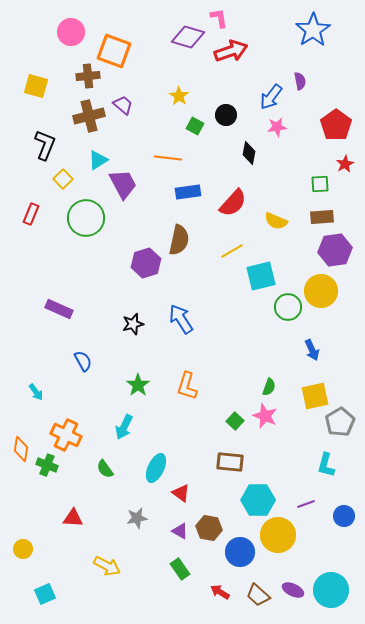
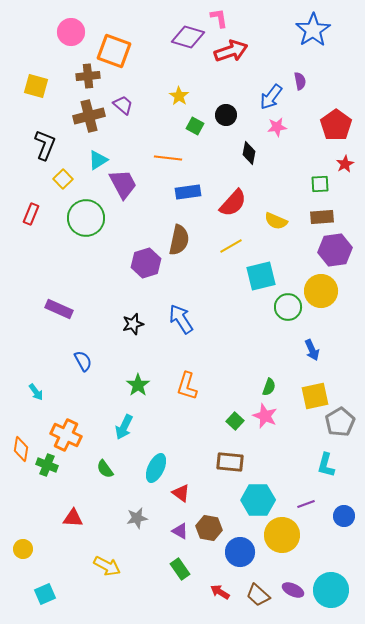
yellow line at (232, 251): moved 1 px left, 5 px up
yellow circle at (278, 535): moved 4 px right
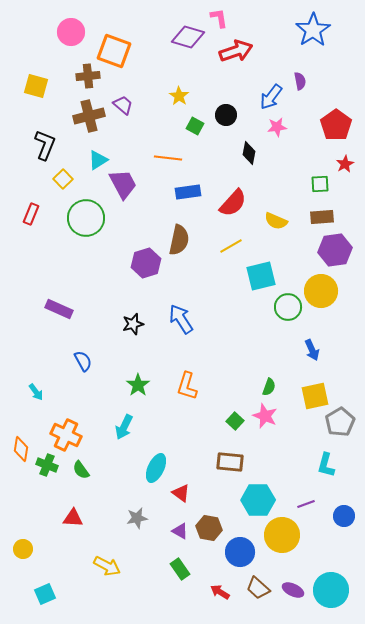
red arrow at (231, 51): moved 5 px right
green semicircle at (105, 469): moved 24 px left, 1 px down
brown trapezoid at (258, 595): moved 7 px up
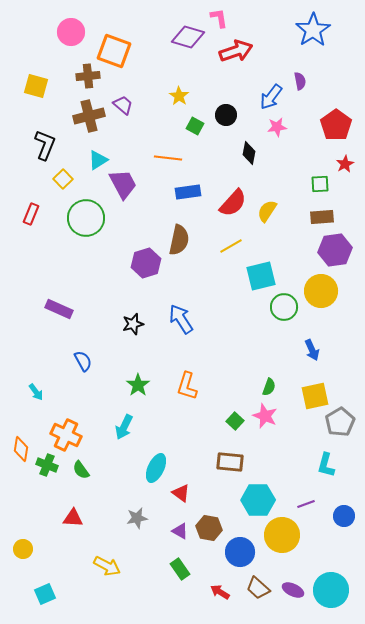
yellow semicircle at (276, 221): moved 9 px left, 10 px up; rotated 100 degrees clockwise
green circle at (288, 307): moved 4 px left
